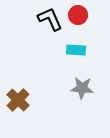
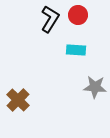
black L-shape: rotated 56 degrees clockwise
gray star: moved 13 px right, 1 px up
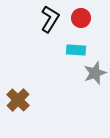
red circle: moved 3 px right, 3 px down
gray star: moved 14 px up; rotated 25 degrees counterclockwise
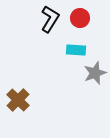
red circle: moved 1 px left
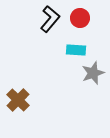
black L-shape: rotated 8 degrees clockwise
gray star: moved 2 px left
